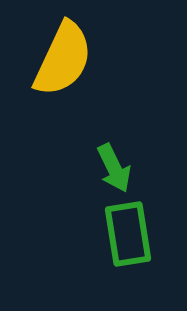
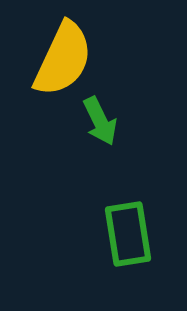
green arrow: moved 14 px left, 47 px up
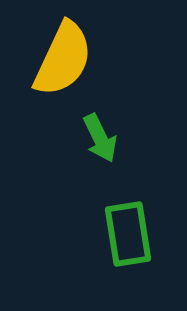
green arrow: moved 17 px down
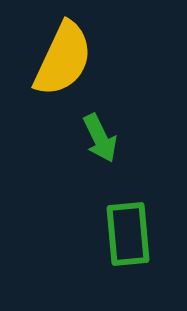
green rectangle: rotated 4 degrees clockwise
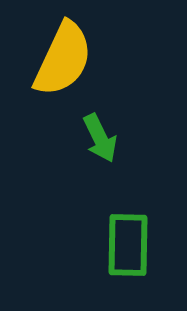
green rectangle: moved 11 px down; rotated 6 degrees clockwise
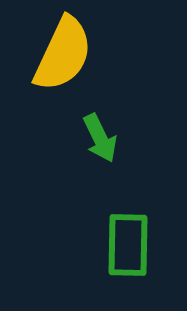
yellow semicircle: moved 5 px up
